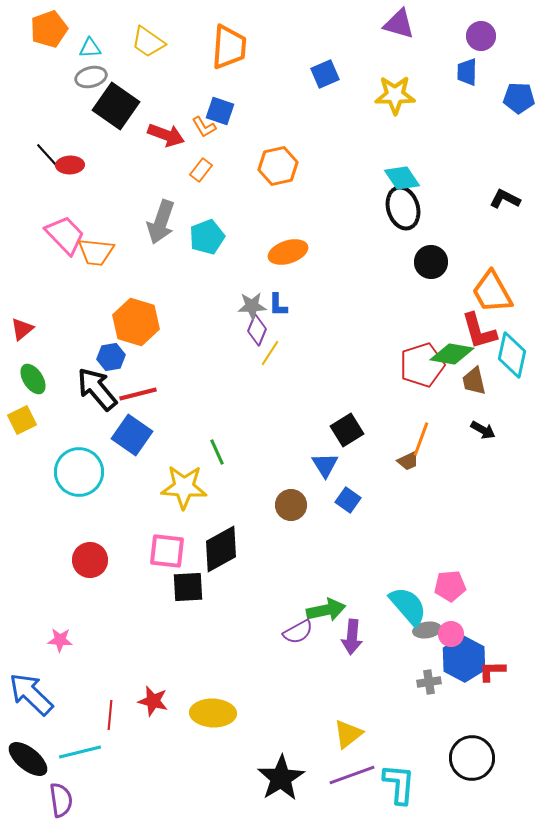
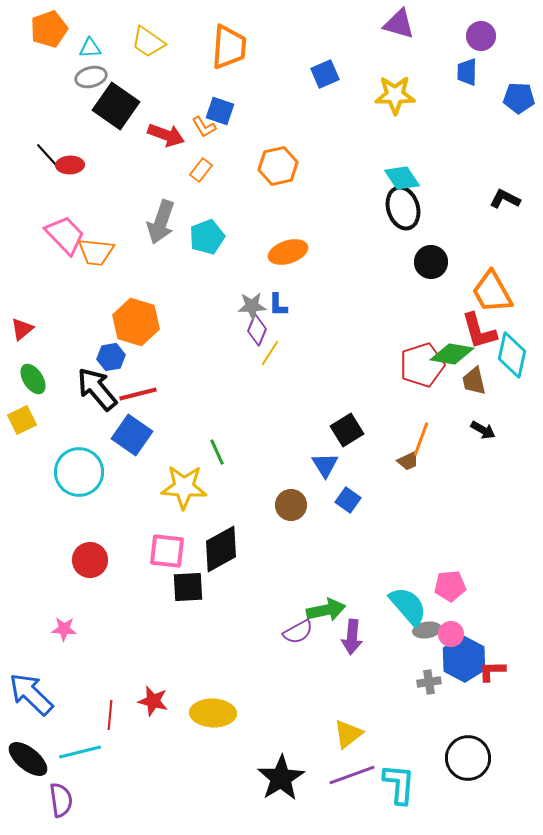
pink star at (60, 640): moved 4 px right, 11 px up
black circle at (472, 758): moved 4 px left
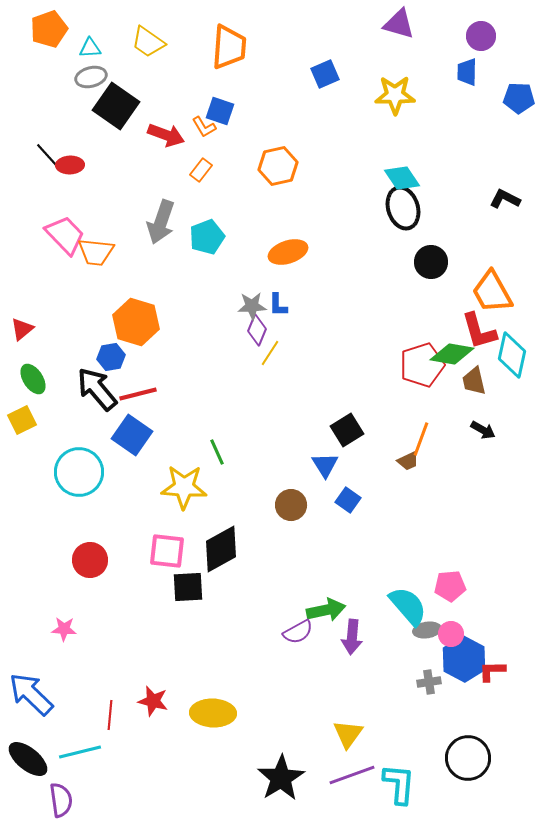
yellow triangle at (348, 734): rotated 16 degrees counterclockwise
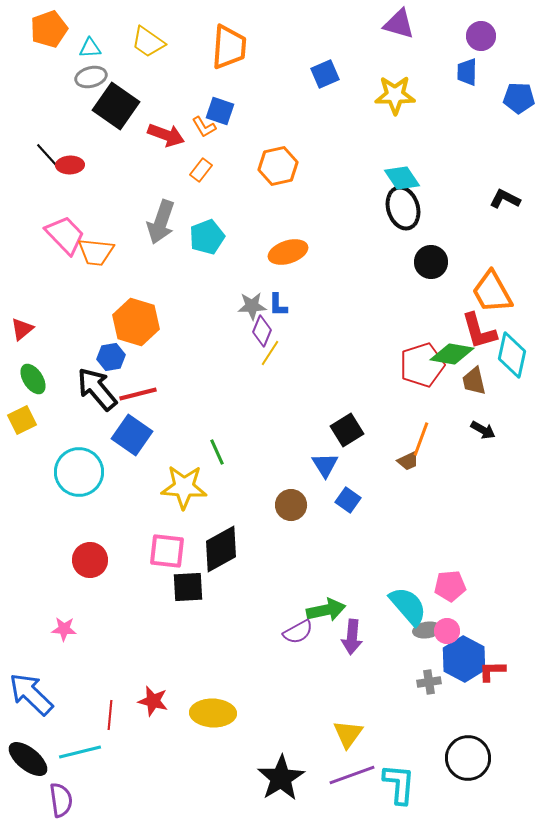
purple diamond at (257, 330): moved 5 px right, 1 px down
pink circle at (451, 634): moved 4 px left, 3 px up
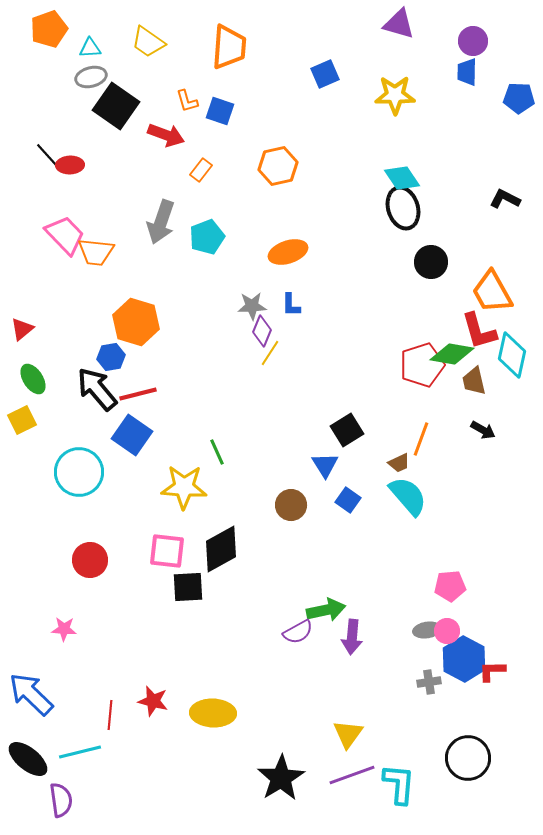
purple circle at (481, 36): moved 8 px left, 5 px down
orange L-shape at (204, 127): moved 17 px left, 26 px up; rotated 15 degrees clockwise
blue L-shape at (278, 305): moved 13 px right
brown trapezoid at (408, 461): moved 9 px left, 2 px down
cyan semicircle at (408, 606): moved 110 px up
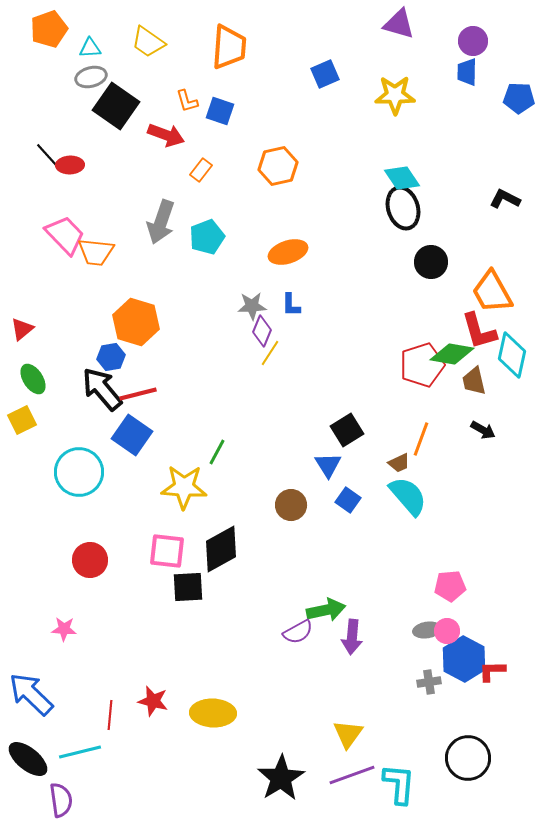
black arrow at (97, 389): moved 5 px right
green line at (217, 452): rotated 52 degrees clockwise
blue triangle at (325, 465): moved 3 px right
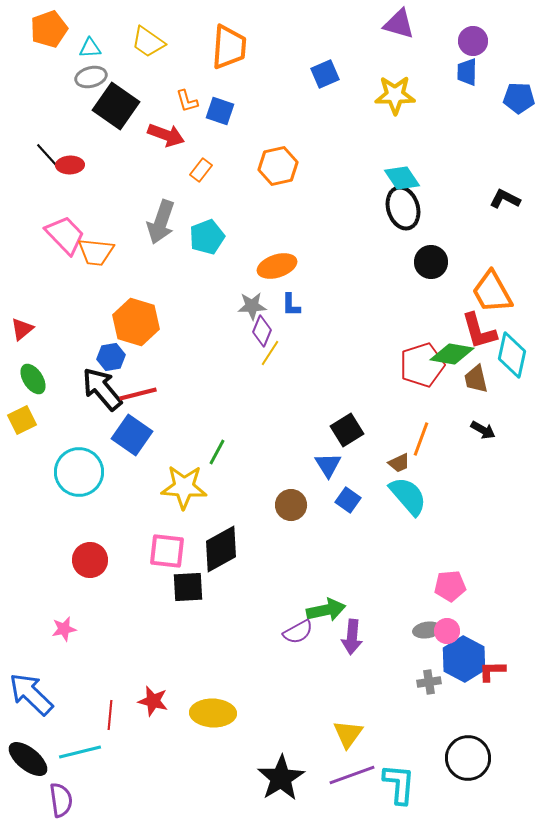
orange ellipse at (288, 252): moved 11 px left, 14 px down
brown trapezoid at (474, 381): moved 2 px right, 2 px up
pink star at (64, 629): rotated 15 degrees counterclockwise
